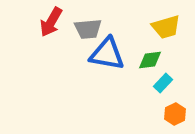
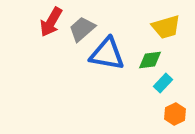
gray trapezoid: moved 6 px left; rotated 144 degrees clockwise
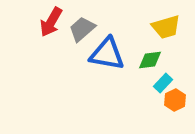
orange hexagon: moved 14 px up
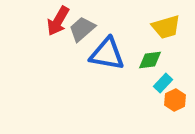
red arrow: moved 7 px right, 1 px up
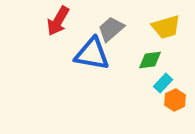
gray trapezoid: moved 29 px right
blue triangle: moved 15 px left
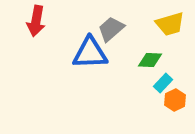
red arrow: moved 22 px left; rotated 20 degrees counterclockwise
yellow trapezoid: moved 4 px right, 3 px up
blue triangle: moved 2 px left, 1 px up; rotated 12 degrees counterclockwise
green diamond: rotated 10 degrees clockwise
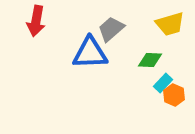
orange hexagon: moved 1 px left, 5 px up; rotated 10 degrees counterclockwise
